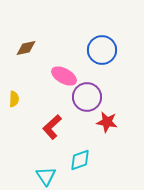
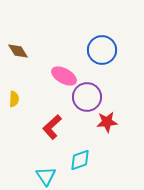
brown diamond: moved 8 px left, 3 px down; rotated 70 degrees clockwise
red star: rotated 15 degrees counterclockwise
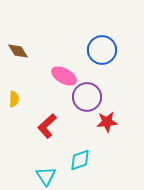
red L-shape: moved 5 px left, 1 px up
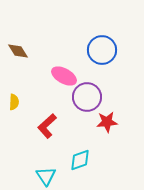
yellow semicircle: moved 3 px down
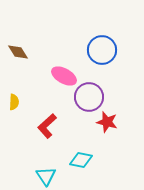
brown diamond: moved 1 px down
purple circle: moved 2 px right
red star: rotated 20 degrees clockwise
cyan diamond: moved 1 px right; rotated 30 degrees clockwise
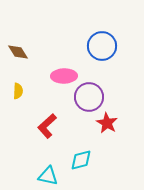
blue circle: moved 4 px up
pink ellipse: rotated 30 degrees counterclockwise
yellow semicircle: moved 4 px right, 11 px up
red star: moved 1 px down; rotated 15 degrees clockwise
cyan diamond: rotated 25 degrees counterclockwise
cyan triangle: moved 2 px right; rotated 45 degrees counterclockwise
